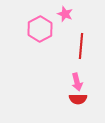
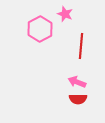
pink arrow: rotated 126 degrees clockwise
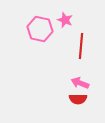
pink star: moved 6 px down
pink hexagon: rotated 20 degrees counterclockwise
pink arrow: moved 3 px right, 1 px down
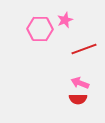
pink star: rotated 28 degrees clockwise
pink hexagon: rotated 10 degrees counterclockwise
red line: moved 3 px right, 3 px down; rotated 65 degrees clockwise
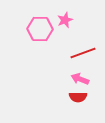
red line: moved 1 px left, 4 px down
pink arrow: moved 4 px up
red semicircle: moved 2 px up
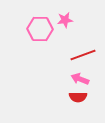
pink star: rotated 14 degrees clockwise
red line: moved 2 px down
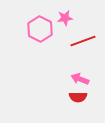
pink star: moved 2 px up
pink hexagon: rotated 25 degrees clockwise
red line: moved 14 px up
